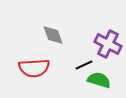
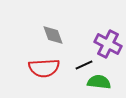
red semicircle: moved 10 px right
green semicircle: moved 2 px down; rotated 10 degrees counterclockwise
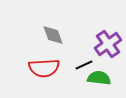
purple cross: rotated 28 degrees clockwise
green semicircle: moved 4 px up
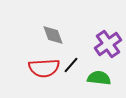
black line: moved 13 px left; rotated 24 degrees counterclockwise
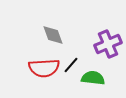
purple cross: rotated 12 degrees clockwise
green semicircle: moved 6 px left
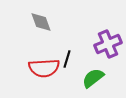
gray diamond: moved 12 px left, 13 px up
black line: moved 4 px left, 6 px up; rotated 24 degrees counterclockwise
green semicircle: rotated 45 degrees counterclockwise
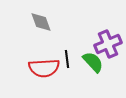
black line: rotated 24 degrees counterclockwise
green semicircle: moved 16 px up; rotated 85 degrees clockwise
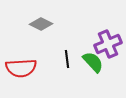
gray diamond: moved 2 px down; rotated 45 degrees counterclockwise
red semicircle: moved 23 px left
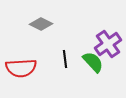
purple cross: rotated 12 degrees counterclockwise
black line: moved 2 px left
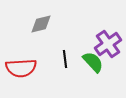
gray diamond: rotated 40 degrees counterclockwise
